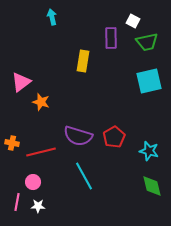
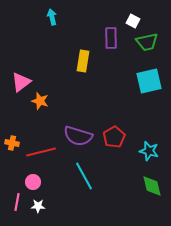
orange star: moved 1 px left, 1 px up
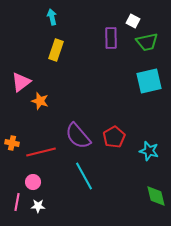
yellow rectangle: moved 27 px left, 11 px up; rotated 10 degrees clockwise
purple semicircle: rotated 32 degrees clockwise
green diamond: moved 4 px right, 10 px down
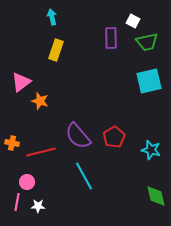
cyan star: moved 2 px right, 1 px up
pink circle: moved 6 px left
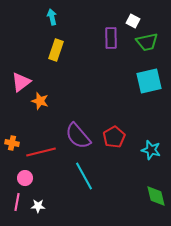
pink circle: moved 2 px left, 4 px up
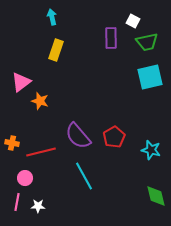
cyan square: moved 1 px right, 4 px up
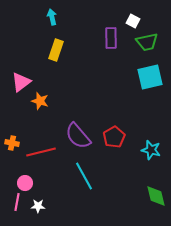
pink circle: moved 5 px down
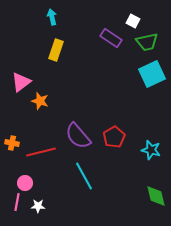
purple rectangle: rotated 55 degrees counterclockwise
cyan square: moved 2 px right, 3 px up; rotated 12 degrees counterclockwise
